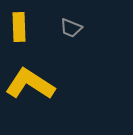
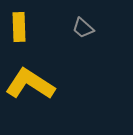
gray trapezoid: moved 12 px right; rotated 20 degrees clockwise
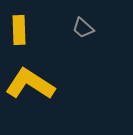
yellow rectangle: moved 3 px down
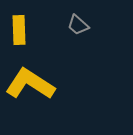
gray trapezoid: moved 5 px left, 3 px up
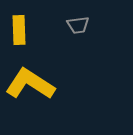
gray trapezoid: rotated 50 degrees counterclockwise
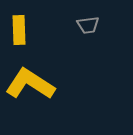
gray trapezoid: moved 10 px right
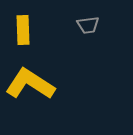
yellow rectangle: moved 4 px right
